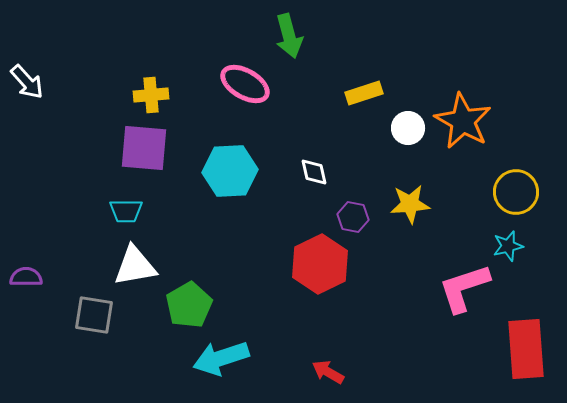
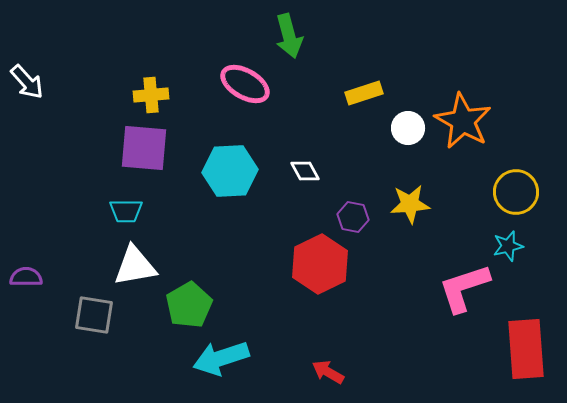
white diamond: moved 9 px left, 1 px up; rotated 16 degrees counterclockwise
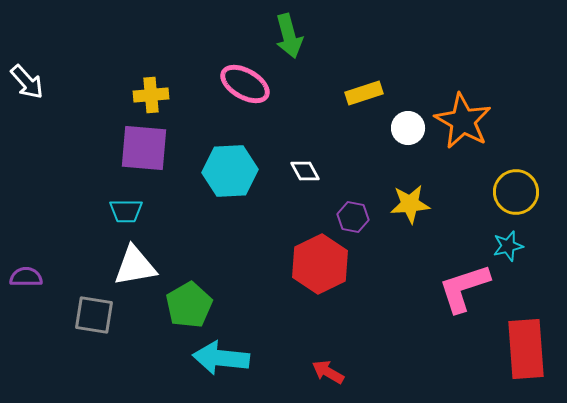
cyan arrow: rotated 24 degrees clockwise
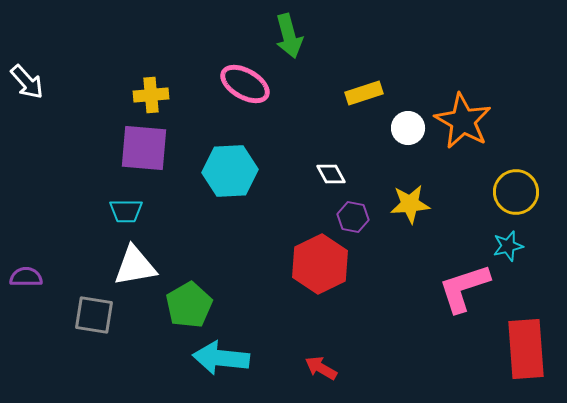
white diamond: moved 26 px right, 3 px down
red arrow: moved 7 px left, 4 px up
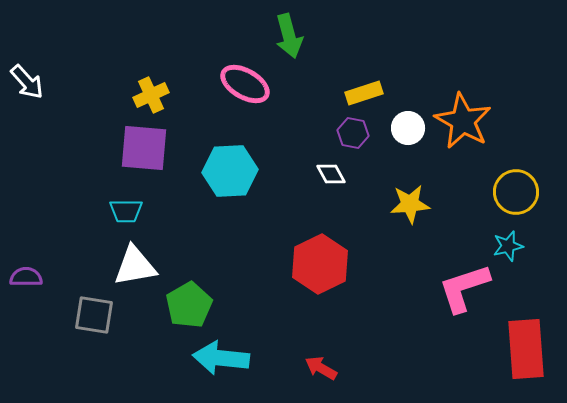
yellow cross: rotated 20 degrees counterclockwise
purple hexagon: moved 84 px up
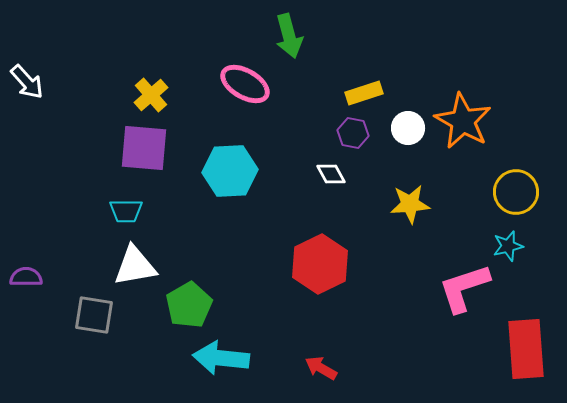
yellow cross: rotated 16 degrees counterclockwise
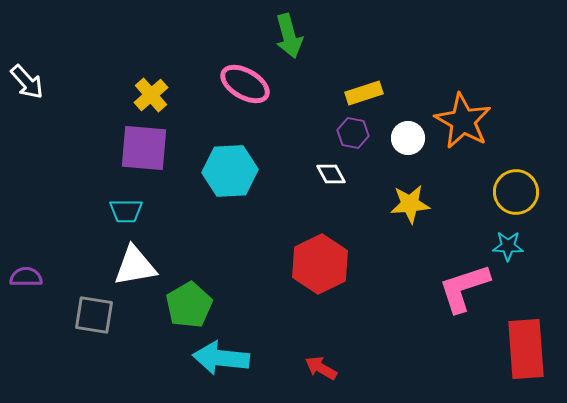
white circle: moved 10 px down
cyan star: rotated 16 degrees clockwise
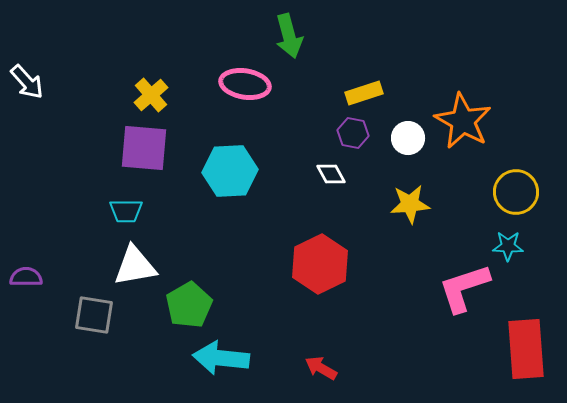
pink ellipse: rotated 21 degrees counterclockwise
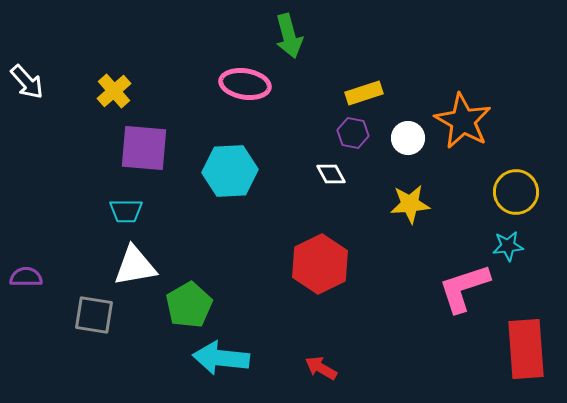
yellow cross: moved 37 px left, 4 px up
cyan star: rotated 8 degrees counterclockwise
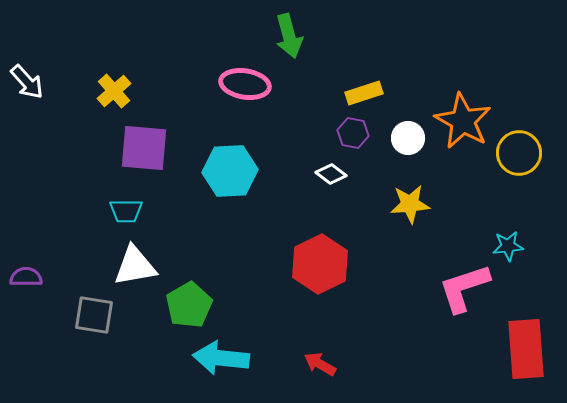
white diamond: rotated 24 degrees counterclockwise
yellow circle: moved 3 px right, 39 px up
red arrow: moved 1 px left, 4 px up
